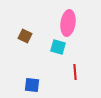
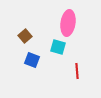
brown square: rotated 24 degrees clockwise
red line: moved 2 px right, 1 px up
blue square: moved 25 px up; rotated 14 degrees clockwise
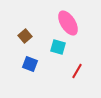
pink ellipse: rotated 40 degrees counterclockwise
blue square: moved 2 px left, 4 px down
red line: rotated 35 degrees clockwise
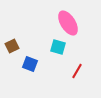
brown square: moved 13 px left, 10 px down; rotated 16 degrees clockwise
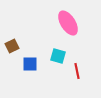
cyan square: moved 9 px down
blue square: rotated 21 degrees counterclockwise
red line: rotated 42 degrees counterclockwise
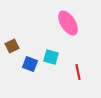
cyan square: moved 7 px left, 1 px down
blue square: rotated 21 degrees clockwise
red line: moved 1 px right, 1 px down
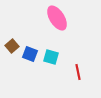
pink ellipse: moved 11 px left, 5 px up
brown square: rotated 16 degrees counterclockwise
blue square: moved 10 px up
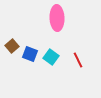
pink ellipse: rotated 30 degrees clockwise
cyan square: rotated 21 degrees clockwise
red line: moved 12 px up; rotated 14 degrees counterclockwise
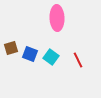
brown square: moved 1 px left, 2 px down; rotated 24 degrees clockwise
